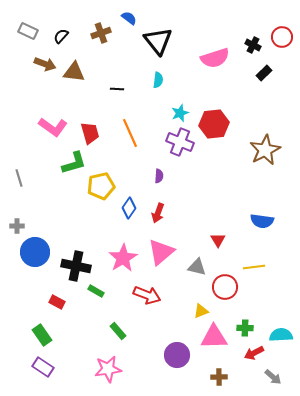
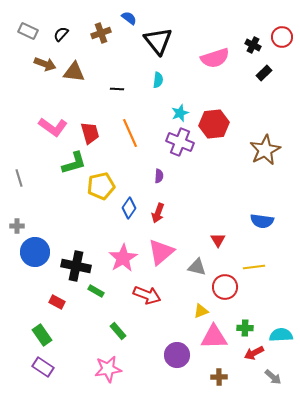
black semicircle at (61, 36): moved 2 px up
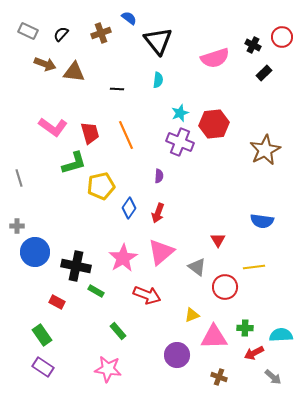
orange line at (130, 133): moved 4 px left, 2 px down
gray triangle at (197, 267): rotated 24 degrees clockwise
yellow triangle at (201, 311): moved 9 px left, 4 px down
pink star at (108, 369): rotated 16 degrees clockwise
brown cross at (219, 377): rotated 21 degrees clockwise
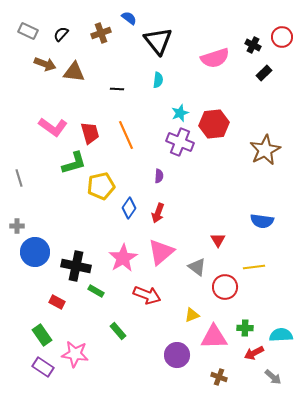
pink star at (108, 369): moved 33 px left, 15 px up
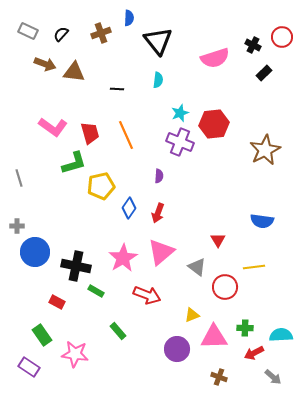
blue semicircle at (129, 18): rotated 56 degrees clockwise
purple circle at (177, 355): moved 6 px up
purple rectangle at (43, 367): moved 14 px left
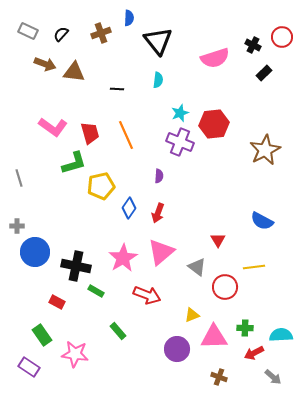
blue semicircle at (262, 221): rotated 20 degrees clockwise
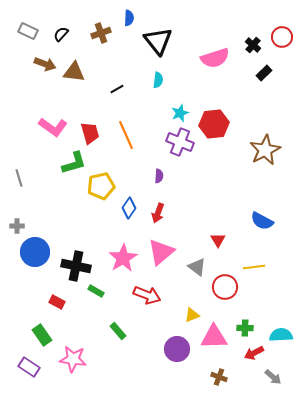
black cross at (253, 45): rotated 14 degrees clockwise
black line at (117, 89): rotated 32 degrees counterclockwise
pink star at (75, 354): moved 2 px left, 5 px down
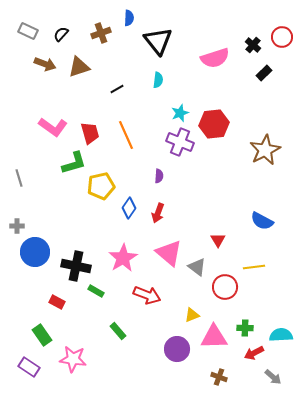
brown triangle at (74, 72): moved 5 px right, 5 px up; rotated 25 degrees counterclockwise
pink triangle at (161, 252): moved 8 px right, 1 px down; rotated 40 degrees counterclockwise
